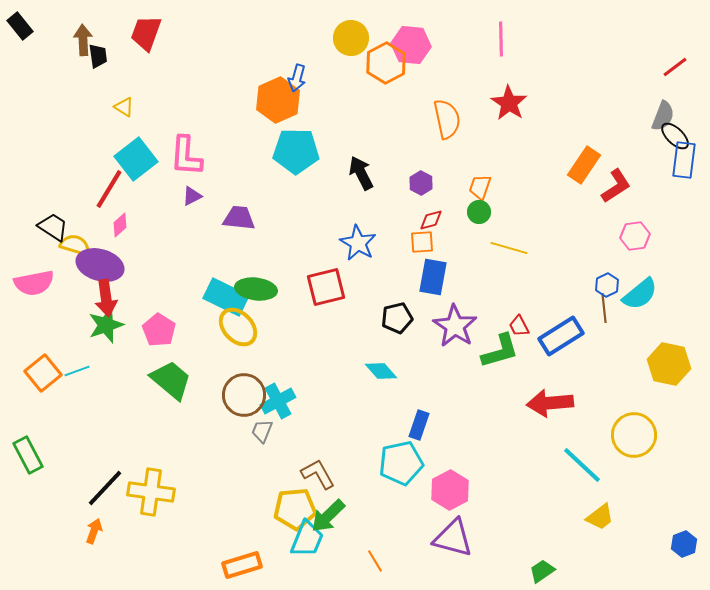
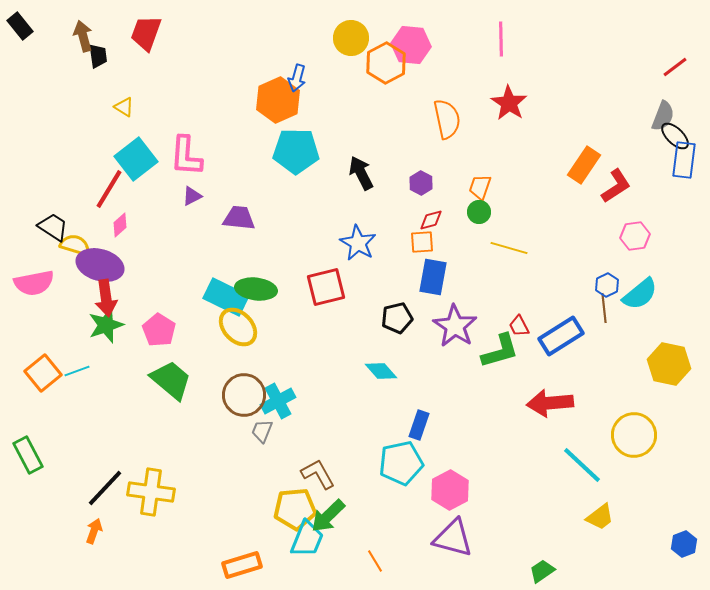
brown arrow at (83, 40): moved 4 px up; rotated 12 degrees counterclockwise
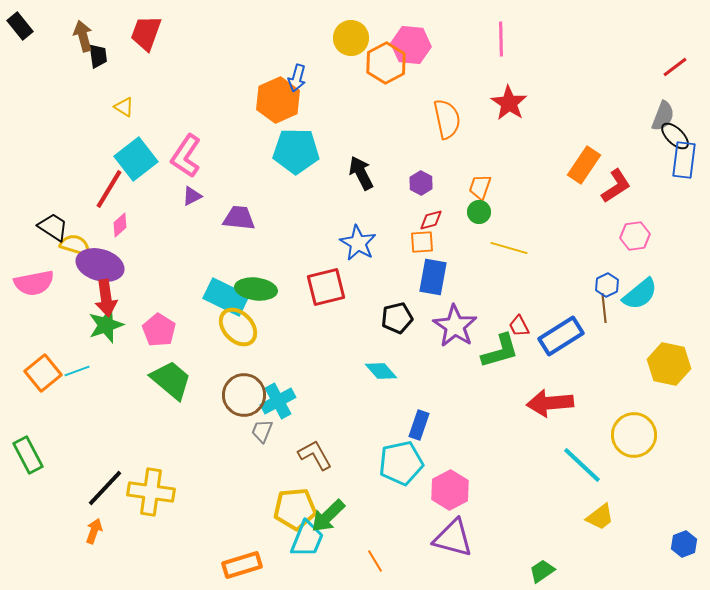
pink L-shape at (186, 156): rotated 30 degrees clockwise
brown L-shape at (318, 474): moved 3 px left, 19 px up
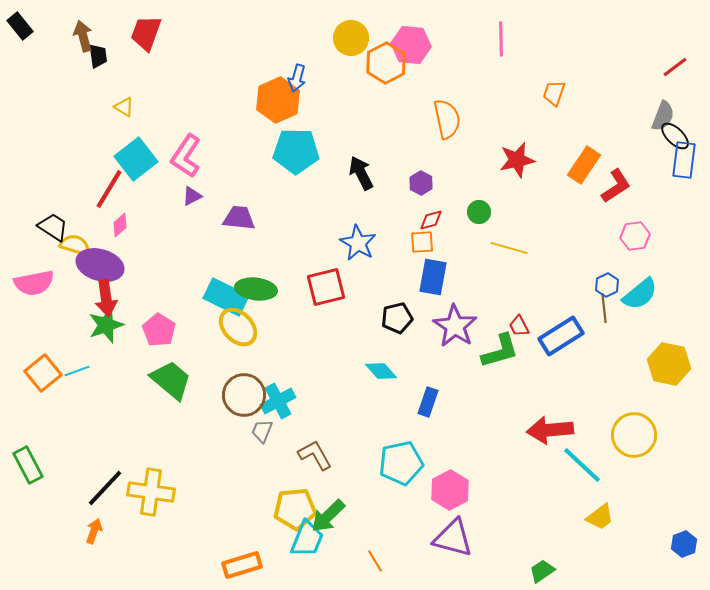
red star at (509, 103): moved 8 px right, 57 px down; rotated 27 degrees clockwise
orange trapezoid at (480, 187): moved 74 px right, 94 px up
red arrow at (550, 403): moved 27 px down
blue rectangle at (419, 425): moved 9 px right, 23 px up
green rectangle at (28, 455): moved 10 px down
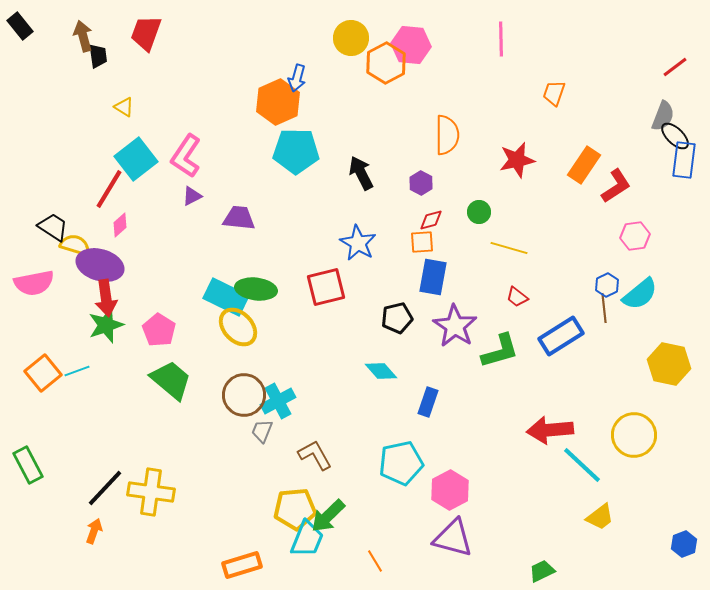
orange hexagon at (278, 100): moved 2 px down
orange semicircle at (447, 119): moved 16 px down; rotated 12 degrees clockwise
red trapezoid at (519, 326): moved 2 px left, 29 px up; rotated 25 degrees counterclockwise
green trapezoid at (542, 571): rotated 8 degrees clockwise
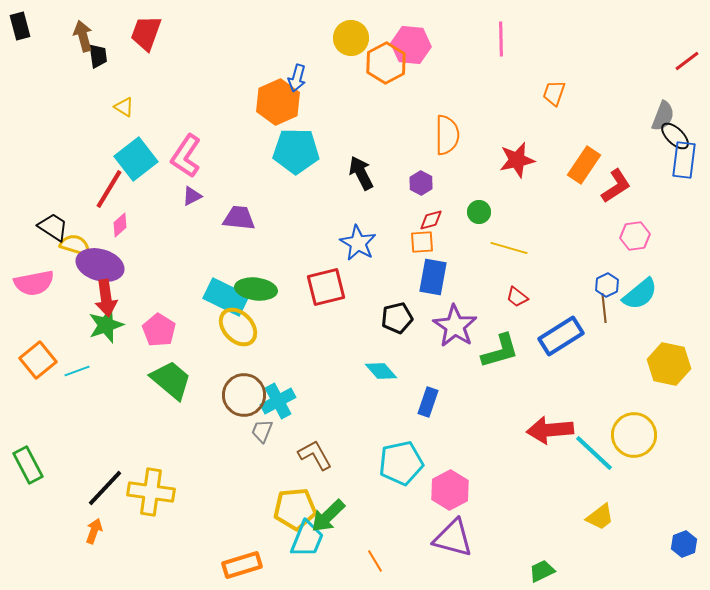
black rectangle at (20, 26): rotated 24 degrees clockwise
red line at (675, 67): moved 12 px right, 6 px up
orange square at (43, 373): moved 5 px left, 13 px up
cyan line at (582, 465): moved 12 px right, 12 px up
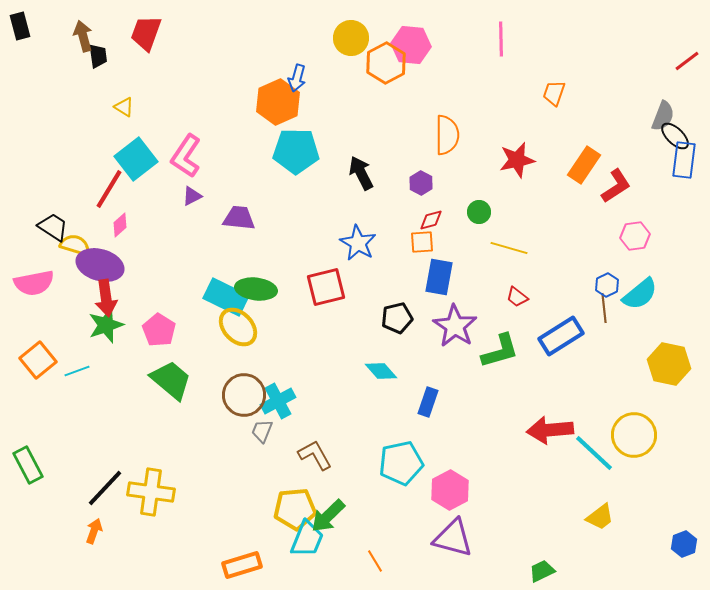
blue rectangle at (433, 277): moved 6 px right
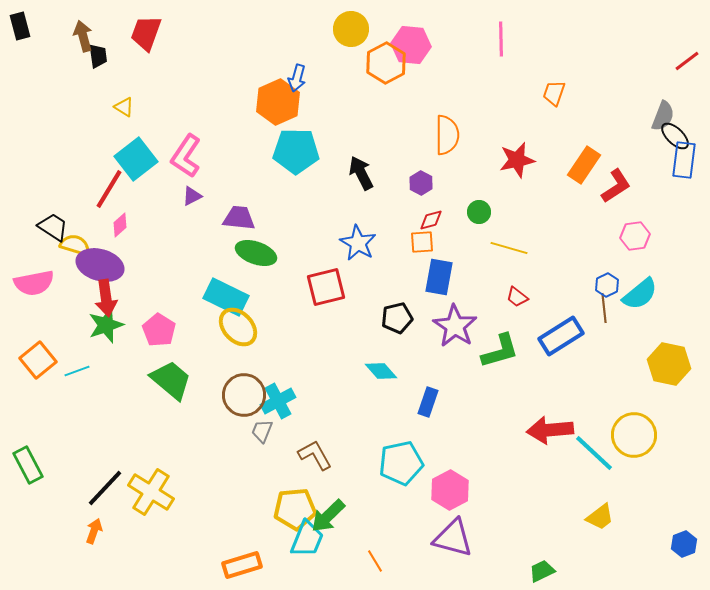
yellow circle at (351, 38): moved 9 px up
green ellipse at (256, 289): moved 36 px up; rotated 12 degrees clockwise
yellow cross at (151, 492): rotated 24 degrees clockwise
